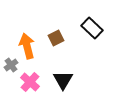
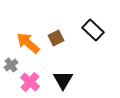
black rectangle: moved 1 px right, 2 px down
orange arrow: moved 1 px right, 3 px up; rotated 35 degrees counterclockwise
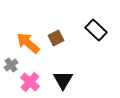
black rectangle: moved 3 px right
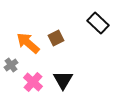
black rectangle: moved 2 px right, 7 px up
pink cross: moved 3 px right
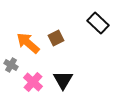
gray cross: rotated 24 degrees counterclockwise
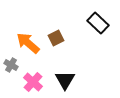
black triangle: moved 2 px right
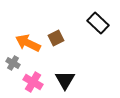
orange arrow: rotated 15 degrees counterclockwise
gray cross: moved 2 px right, 2 px up
pink cross: rotated 12 degrees counterclockwise
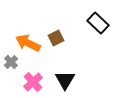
gray cross: moved 2 px left, 1 px up; rotated 16 degrees clockwise
pink cross: rotated 18 degrees clockwise
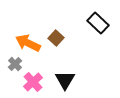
brown square: rotated 21 degrees counterclockwise
gray cross: moved 4 px right, 2 px down
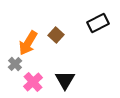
black rectangle: rotated 70 degrees counterclockwise
brown square: moved 3 px up
orange arrow: rotated 85 degrees counterclockwise
